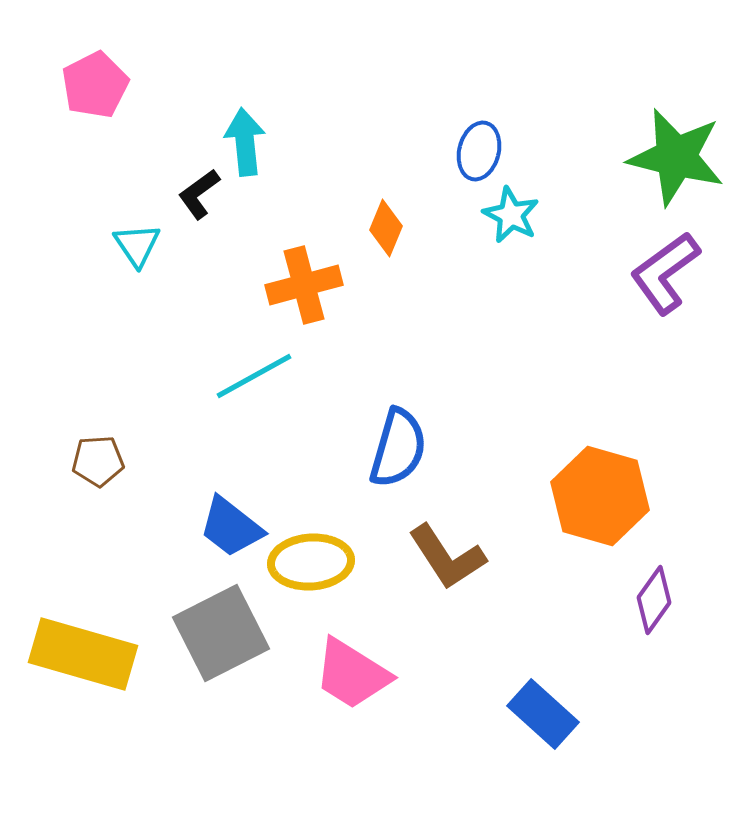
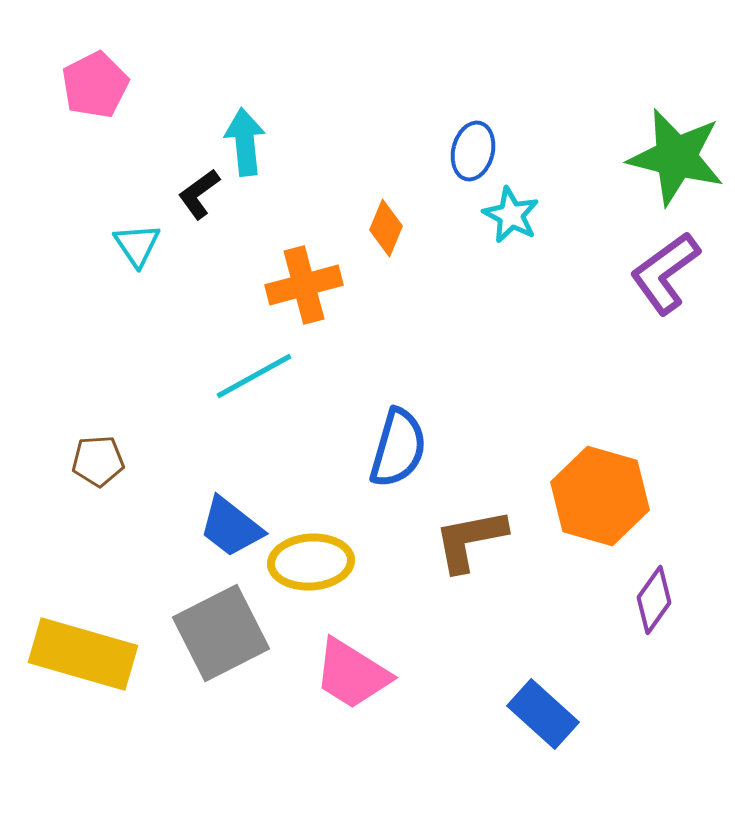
blue ellipse: moved 6 px left
brown L-shape: moved 23 px right, 17 px up; rotated 112 degrees clockwise
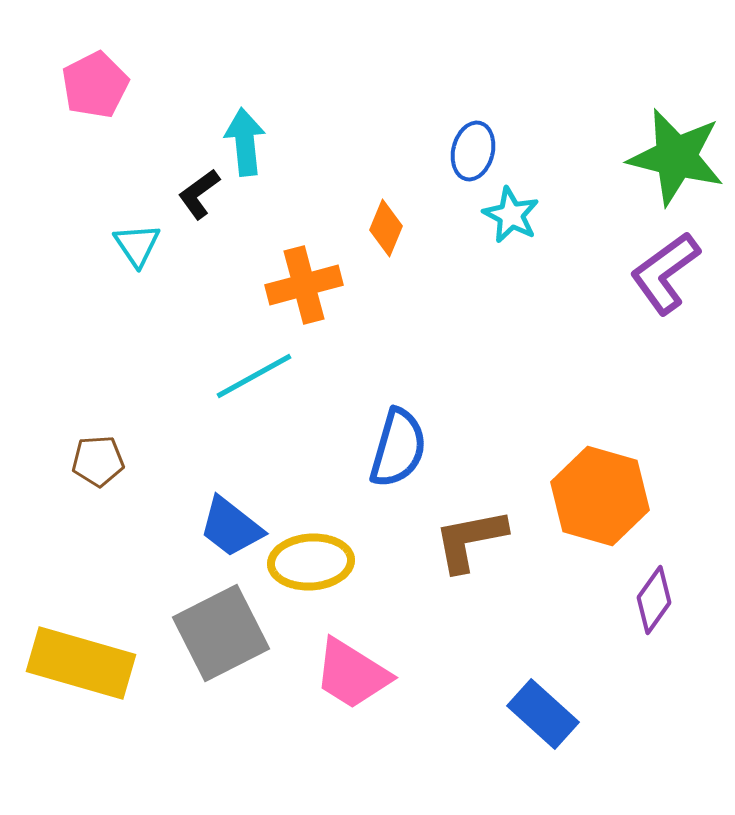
yellow rectangle: moved 2 px left, 9 px down
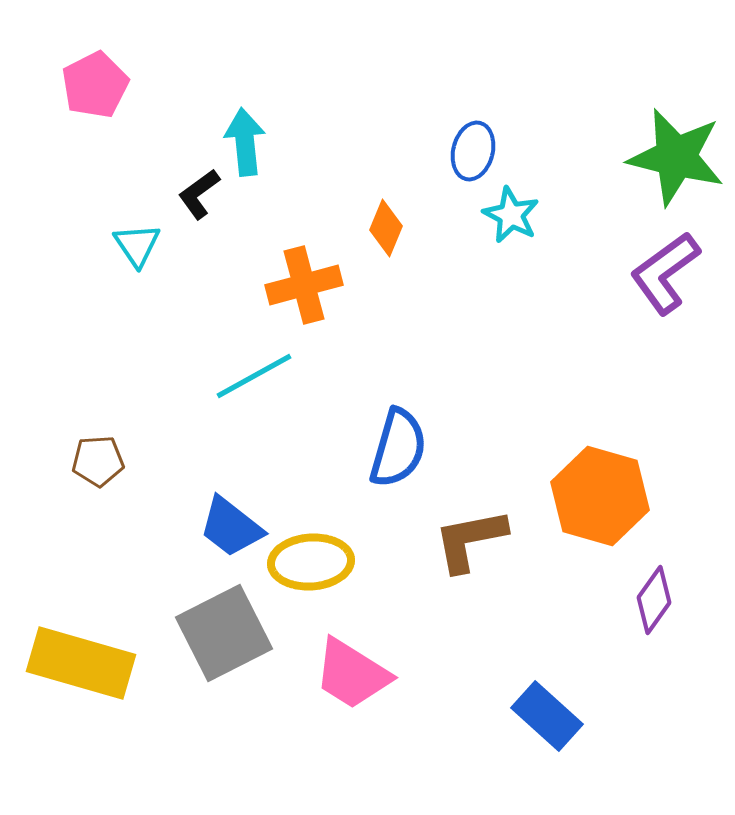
gray square: moved 3 px right
blue rectangle: moved 4 px right, 2 px down
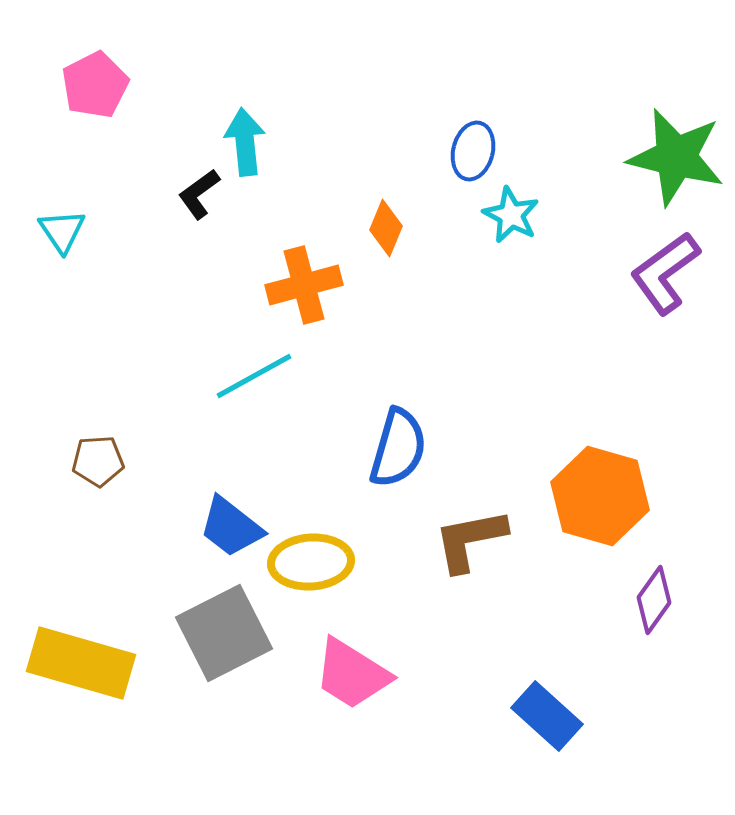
cyan triangle: moved 75 px left, 14 px up
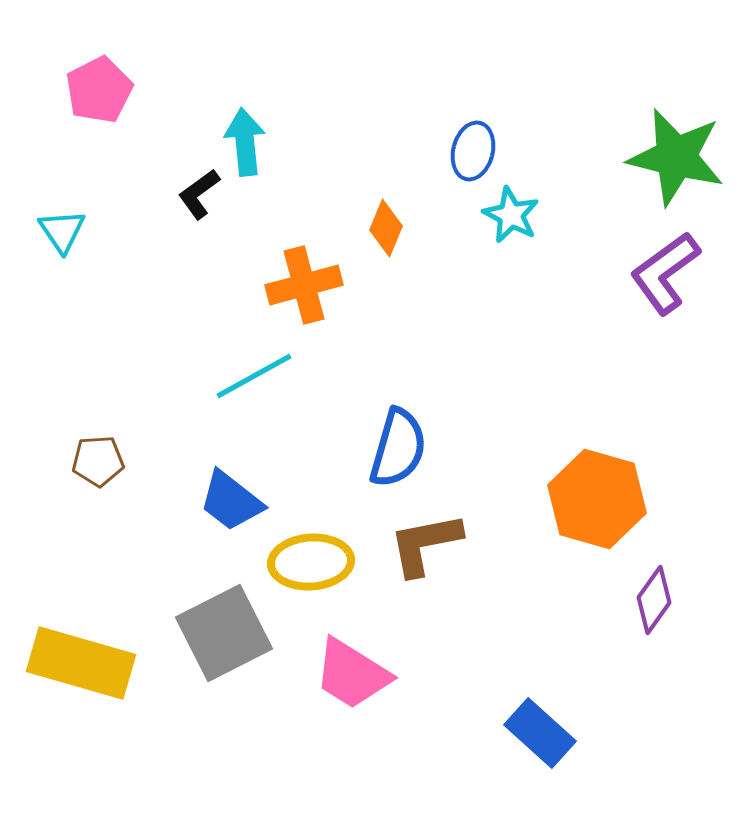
pink pentagon: moved 4 px right, 5 px down
orange hexagon: moved 3 px left, 3 px down
blue trapezoid: moved 26 px up
brown L-shape: moved 45 px left, 4 px down
blue rectangle: moved 7 px left, 17 px down
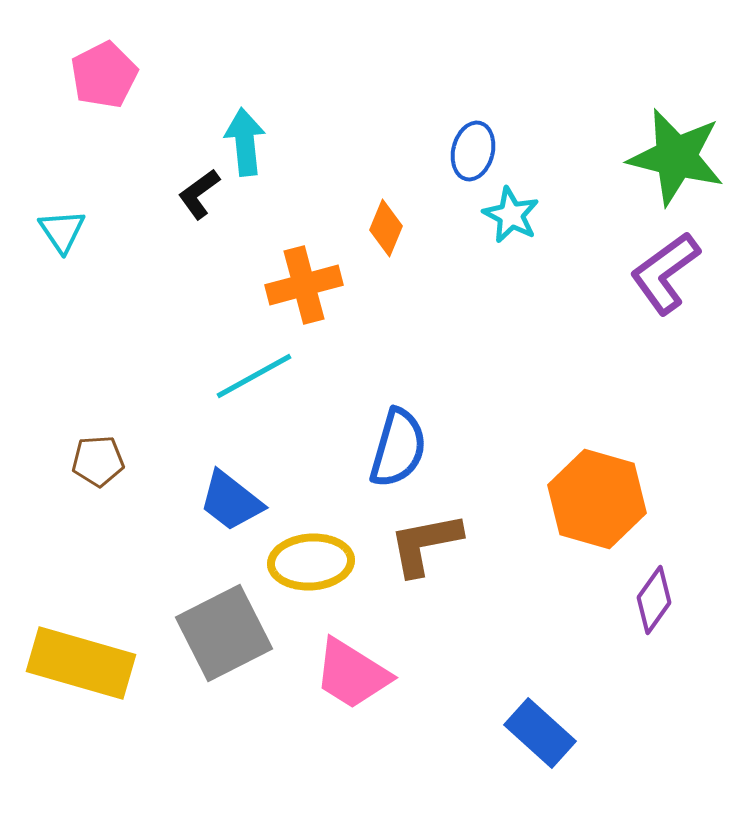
pink pentagon: moved 5 px right, 15 px up
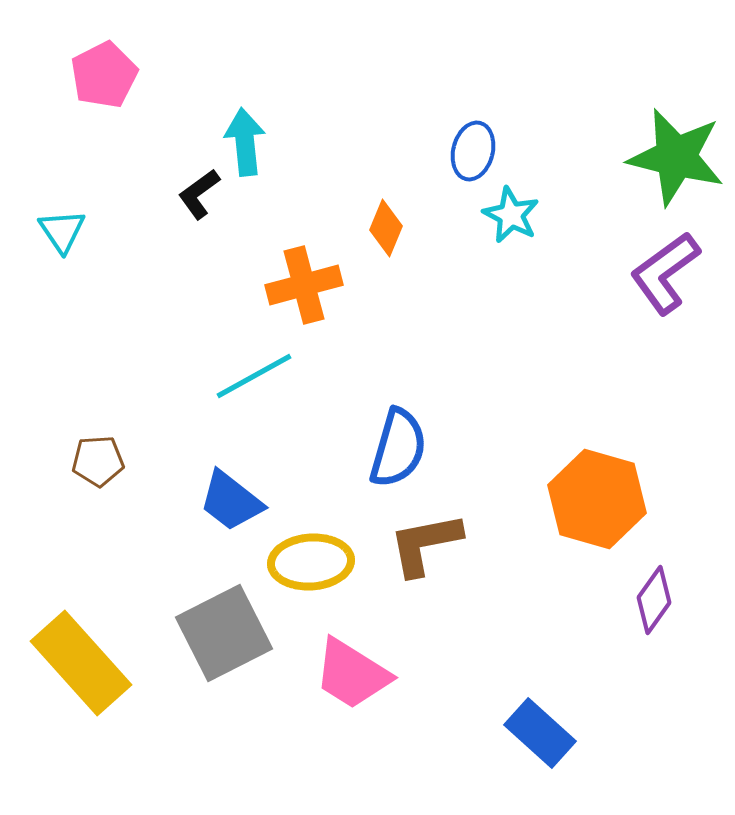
yellow rectangle: rotated 32 degrees clockwise
